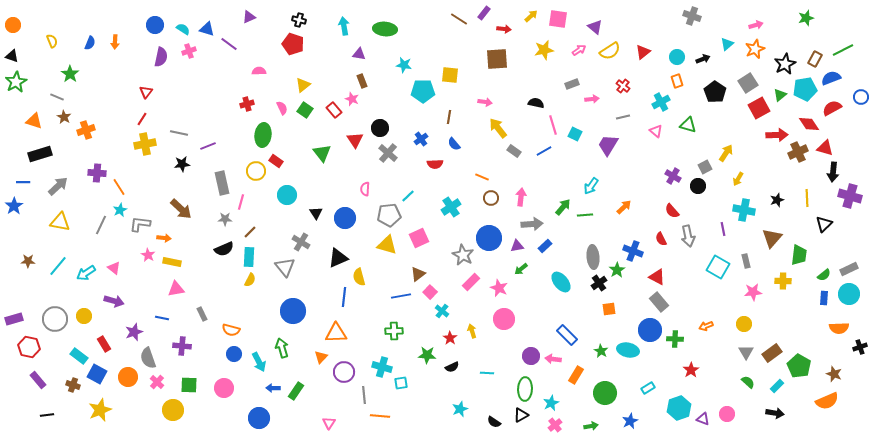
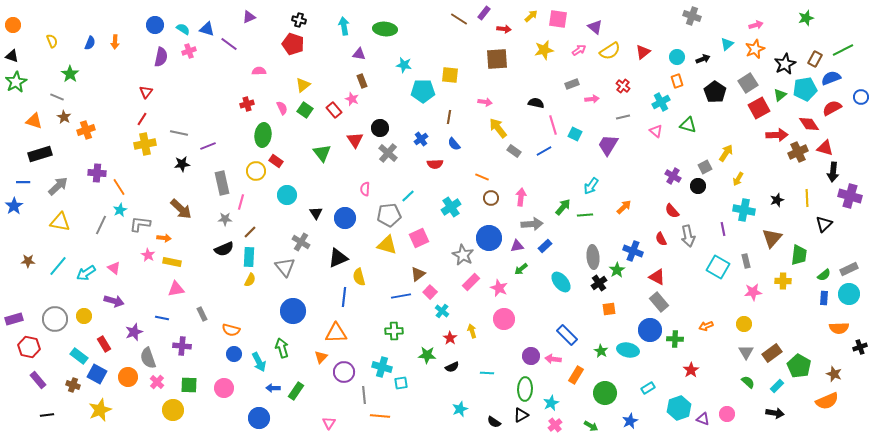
green arrow at (591, 426): rotated 40 degrees clockwise
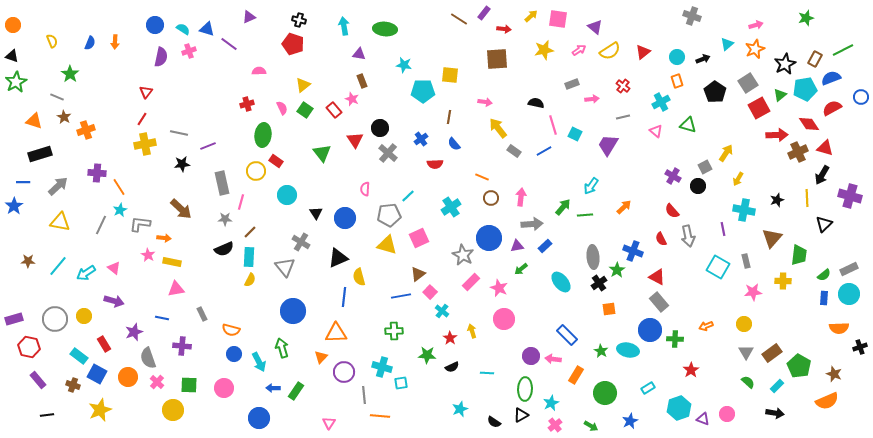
black arrow at (833, 172): moved 11 px left, 3 px down; rotated 24 degrees clockwise
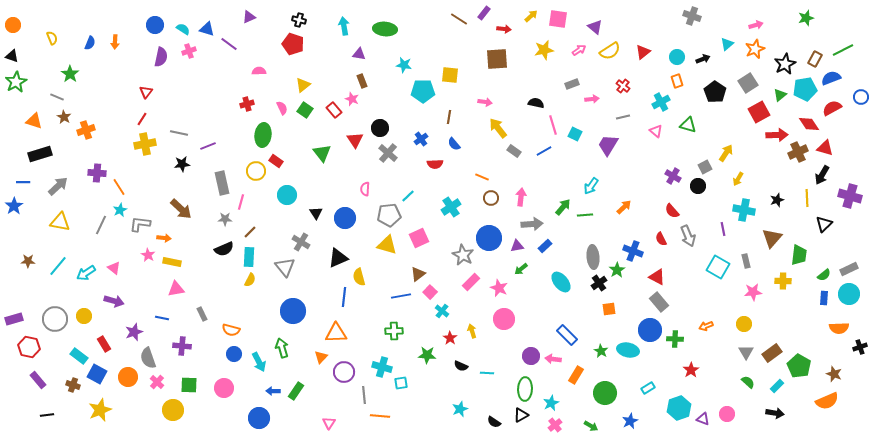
yellow semicircle at (52, 41): moved 3 px up
red square at (759, 108): moved 4 px down
gray arrow at (688, 236): rotated 10 degrees counterclockwise
black semicircle at (452, 367): moved 9 px right, 1 px up; rotated 48 degrees clockwise
blue arrow at (273, 388): moved 3 px down
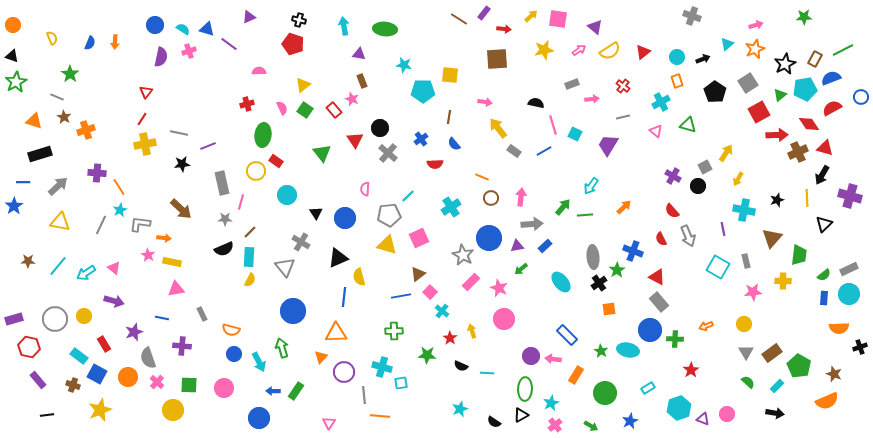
green star at (806, 18): moved 2 px left, 1 px up; rotated 14 degrees clockwise
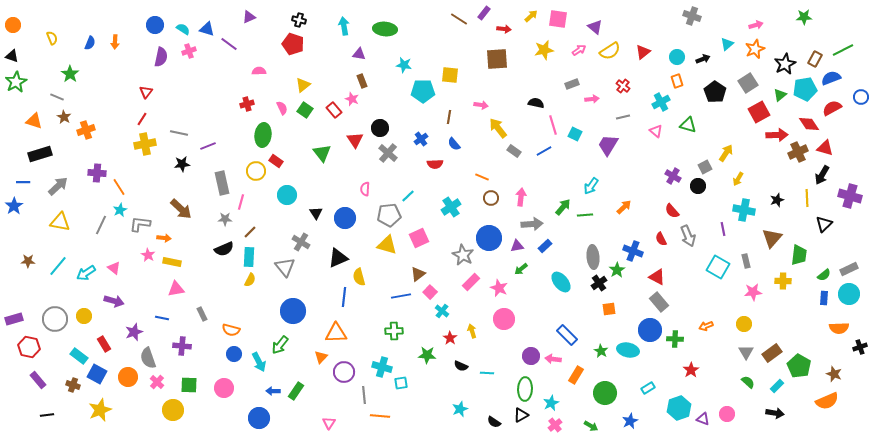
pink arrow at (485, 102): moved 4 px left, 3 px down
green arrow at (282, 348): moved 2 px left, 3 px up; rotated 126 degrees counterclockwise
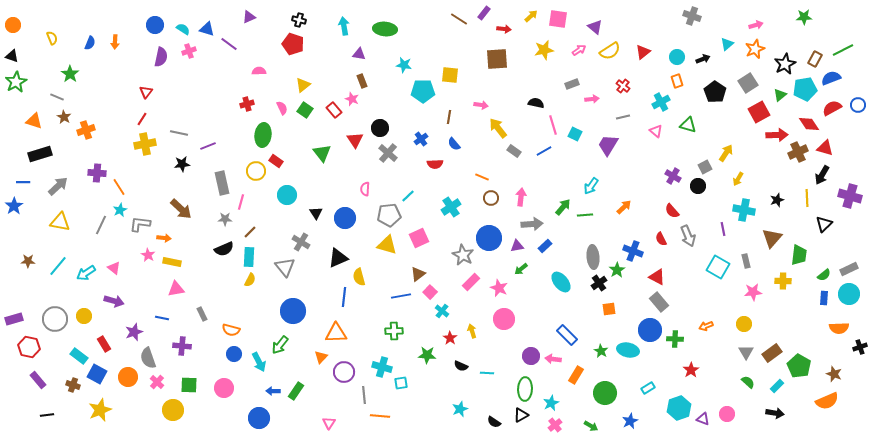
blue circle at (861, 97): moved 3 px left, 8 px down
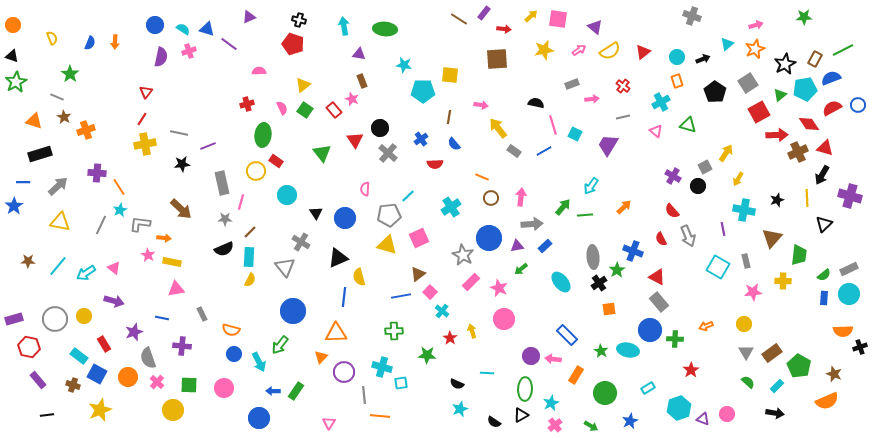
orange semicircle at (839, 328): moved 4 px right, 3 px down
black semicircle at (461, 366): moved 4 px left, 18 px down
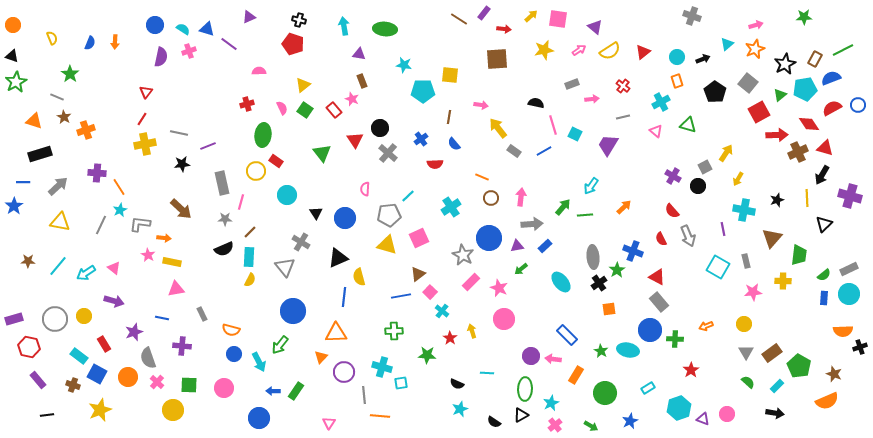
gray square at (748, 83): rotated 18 degrees counterclockwise
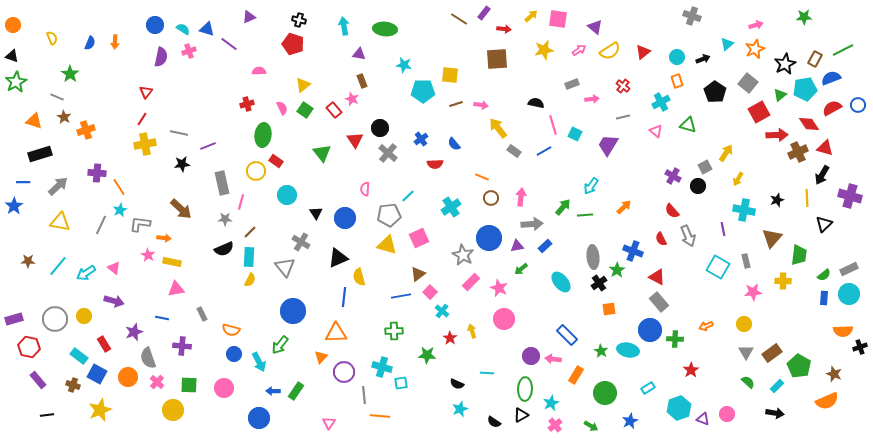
brown line at (449, 117): moved 7 px right, 13 px up; rotated 64 degrees clockwise
